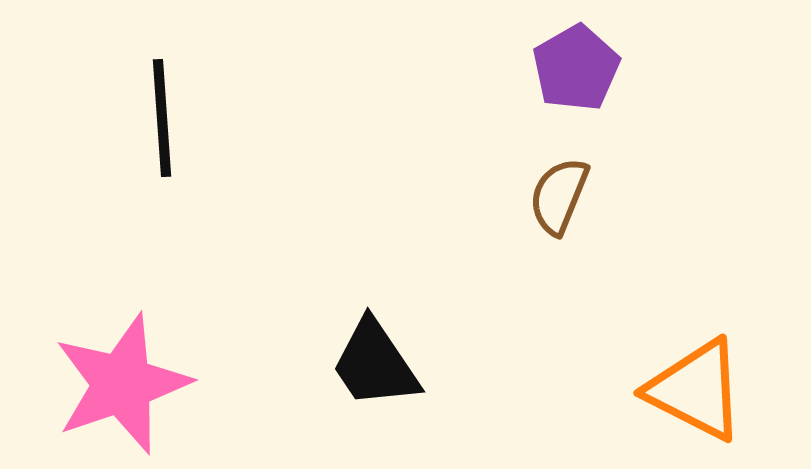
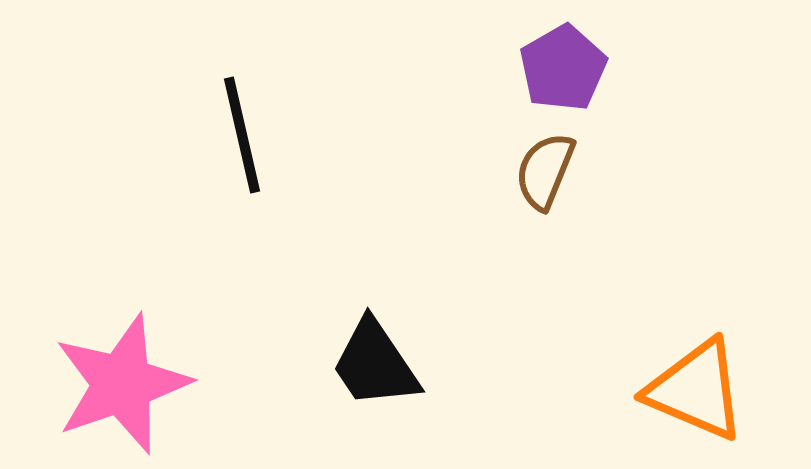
purple pentagon: moved 13 px left
black line: moved 80 px right, 17 px down; rotated 9 degrees counterclockwise
brown semicircle: moved 14 px left, 25 px up
orange triangle: rotated 4 degrees counterclockwise
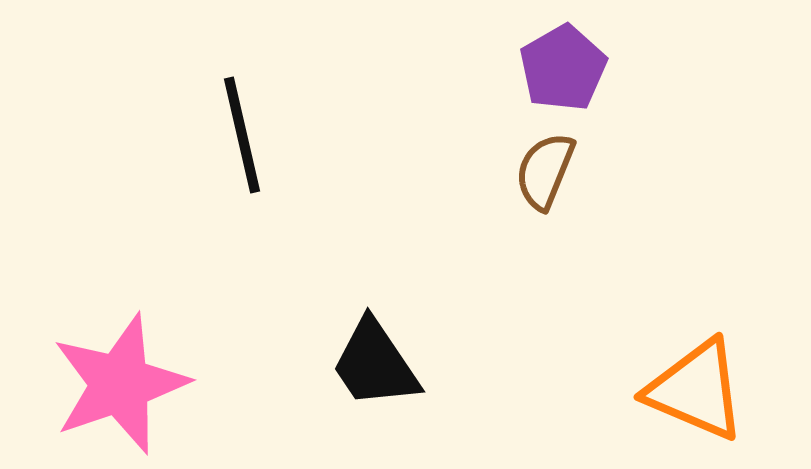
pink star: moved 2 px left
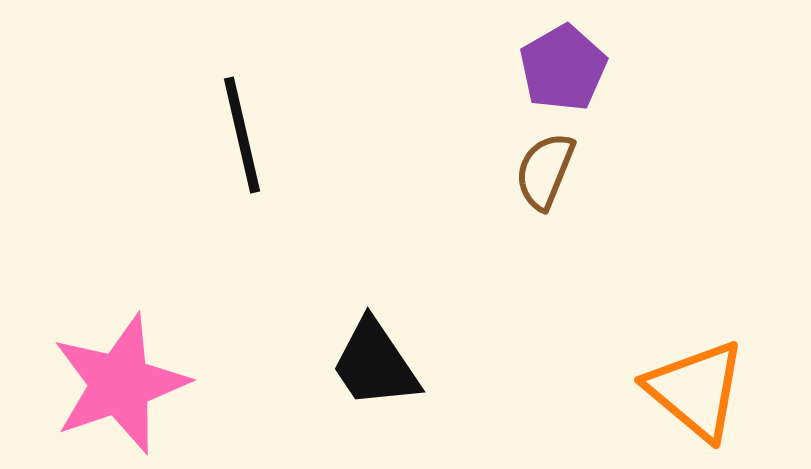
orange triangle: rotated 17 degrees clockwise
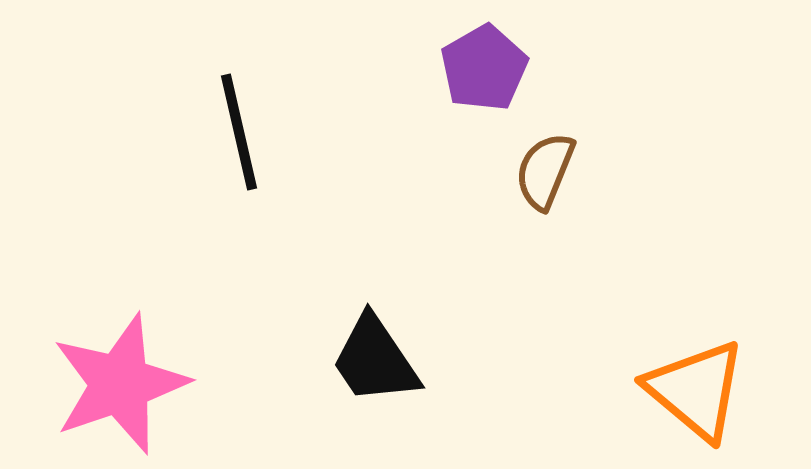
purple pentagon: moved 79 px left
black line: moved 3 px left, 3 px up
black trapezoid: moved 4 px up
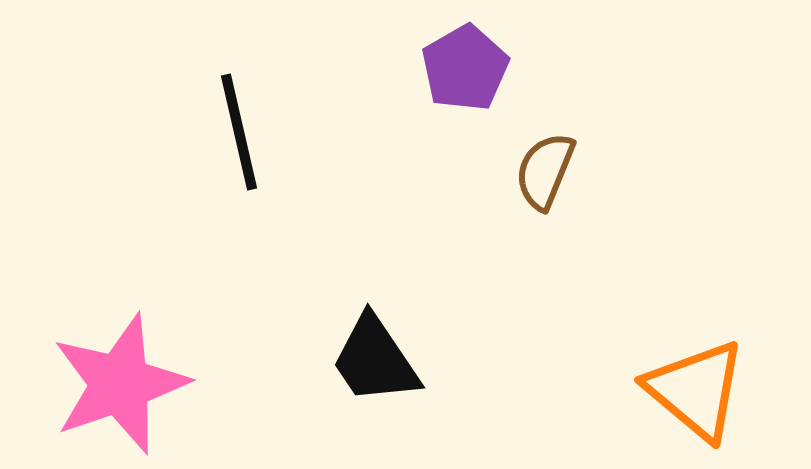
purple pentagon: moved 19 px left
